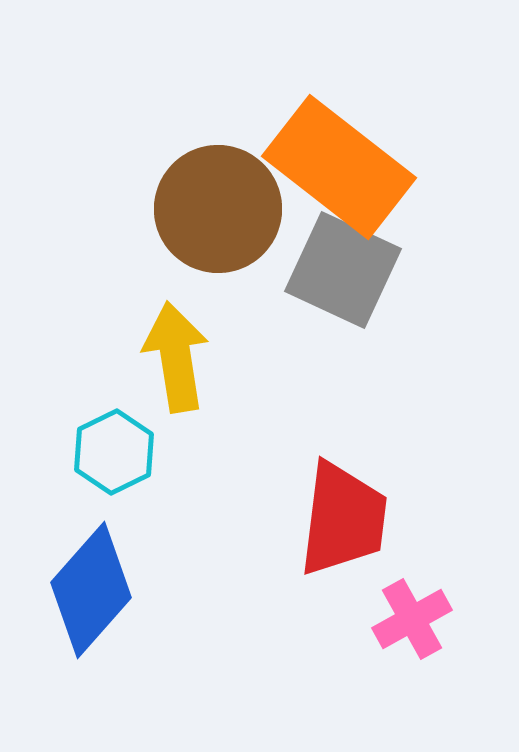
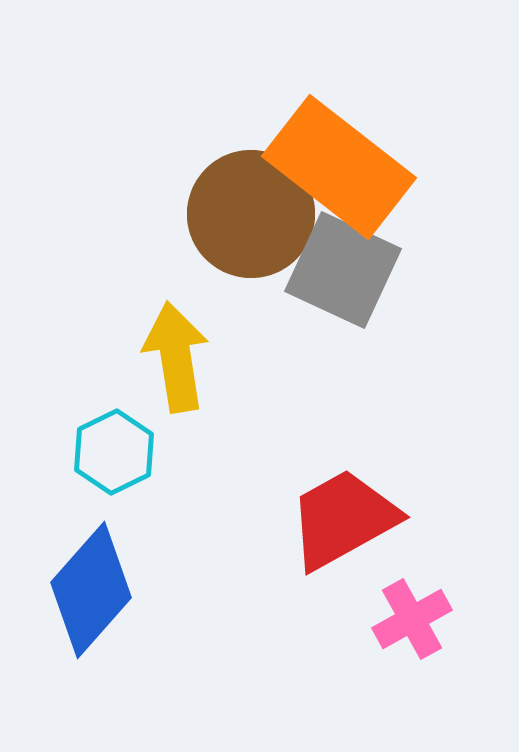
brown circle: moved 33 px right, 5 px down
red trapezoid: rotated 126 degrees counterclockwise
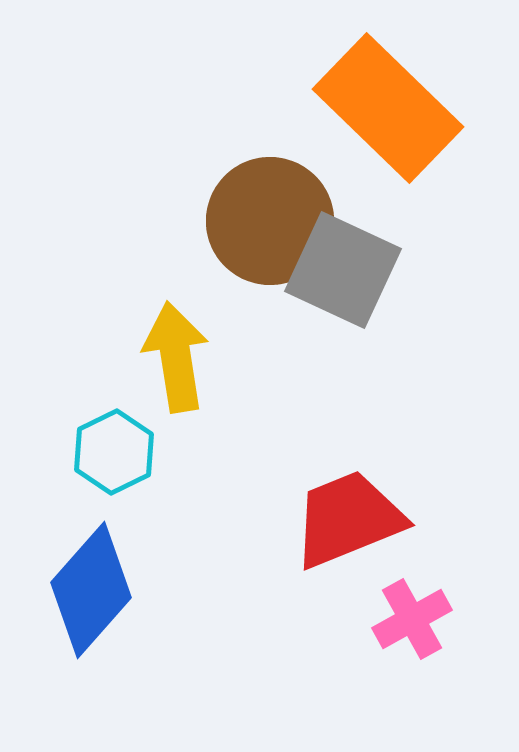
orange rectangle: moved 49 px right, 59 px up; rotated 6 degrees clockwise
brown circle: moved 19 px right, 7 px down
red trapezoid: moved 5 px right; rotated 7 degrees clockwise
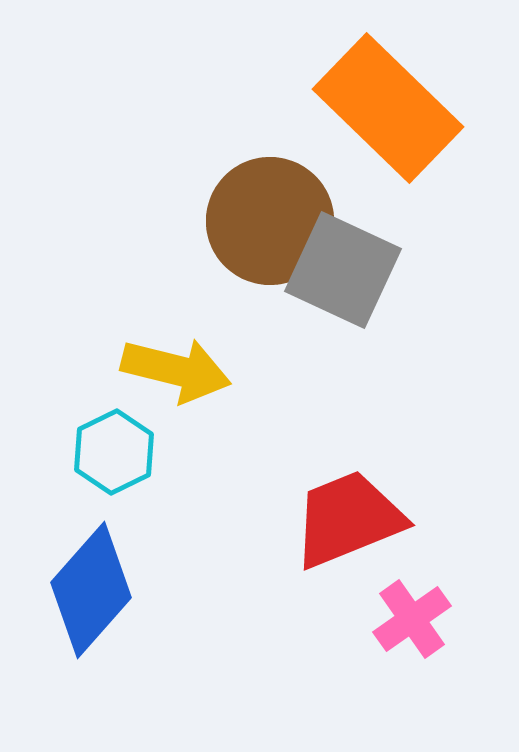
yellow arrow: moved 13 px down; rotated 113 degrees clockwise
pink cross: rotated 6 degrees counterclockwise
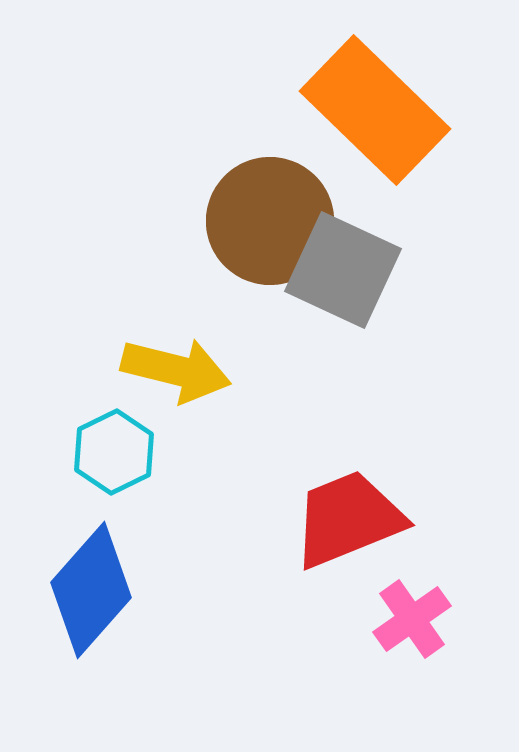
orange rectangle: moved 13 px left, 2 px down
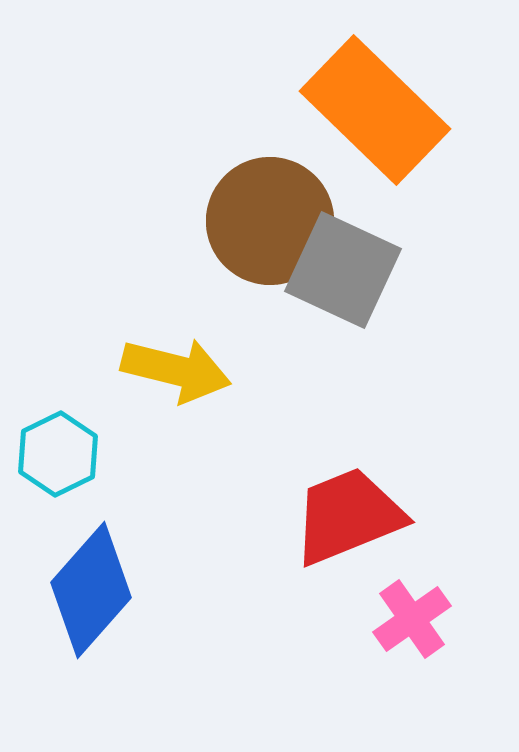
cyan hexagon: moved 56 px left, 2 px down
red trapezoid: moved 3 px up
